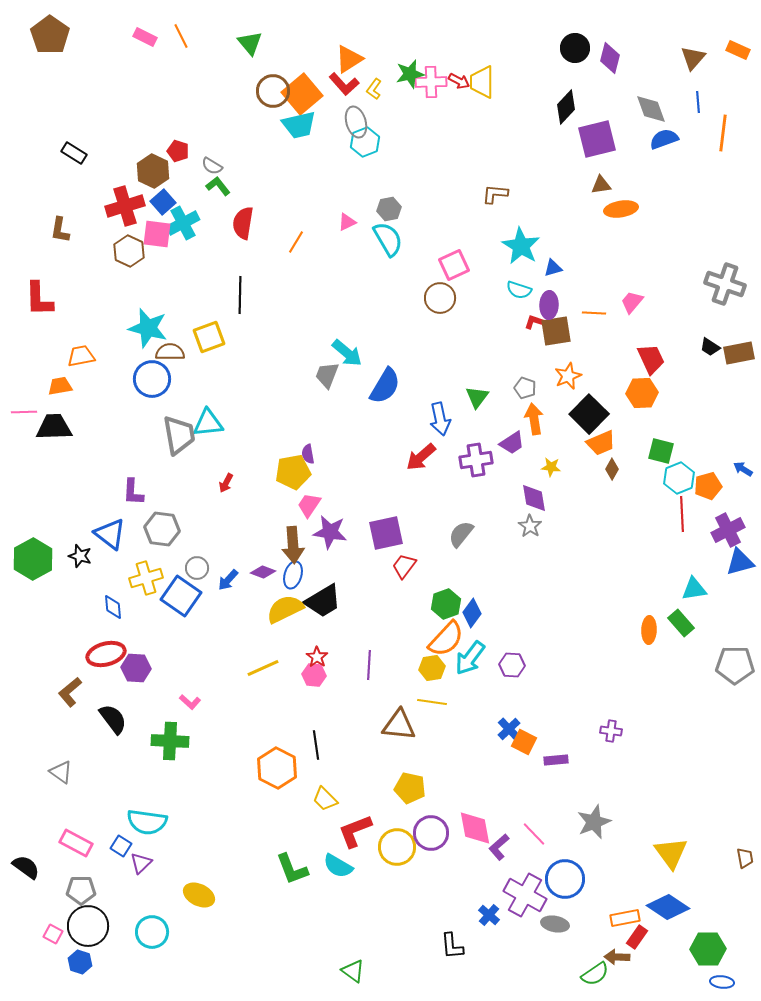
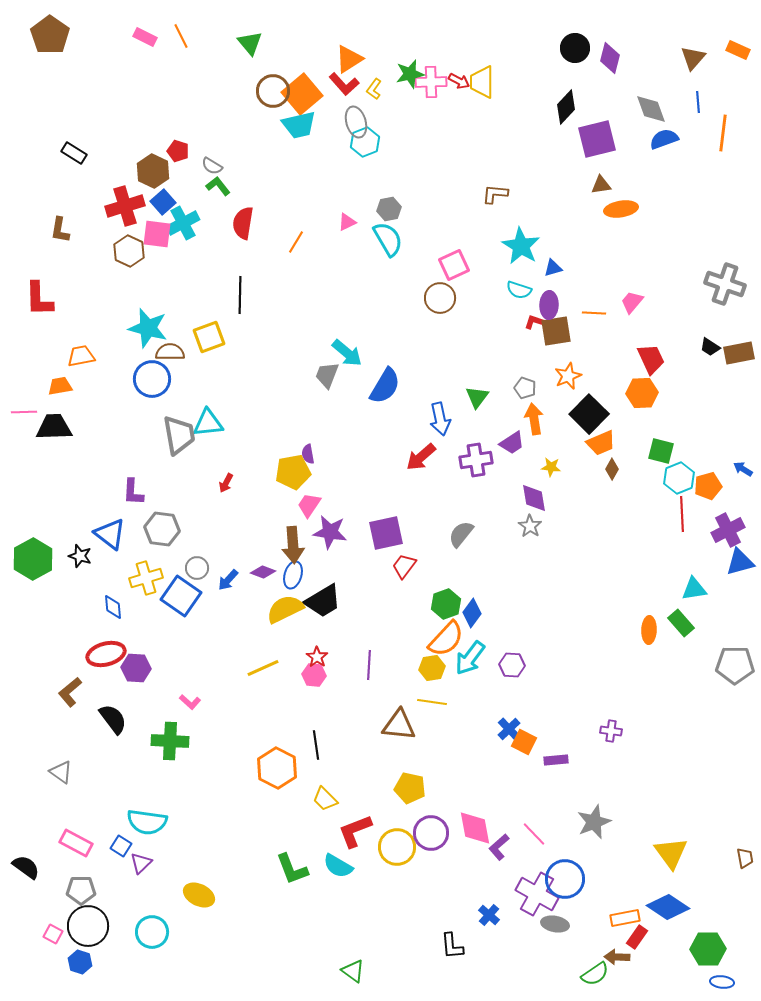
purple cross at (525, 895): moved 12 px right, 1 px up
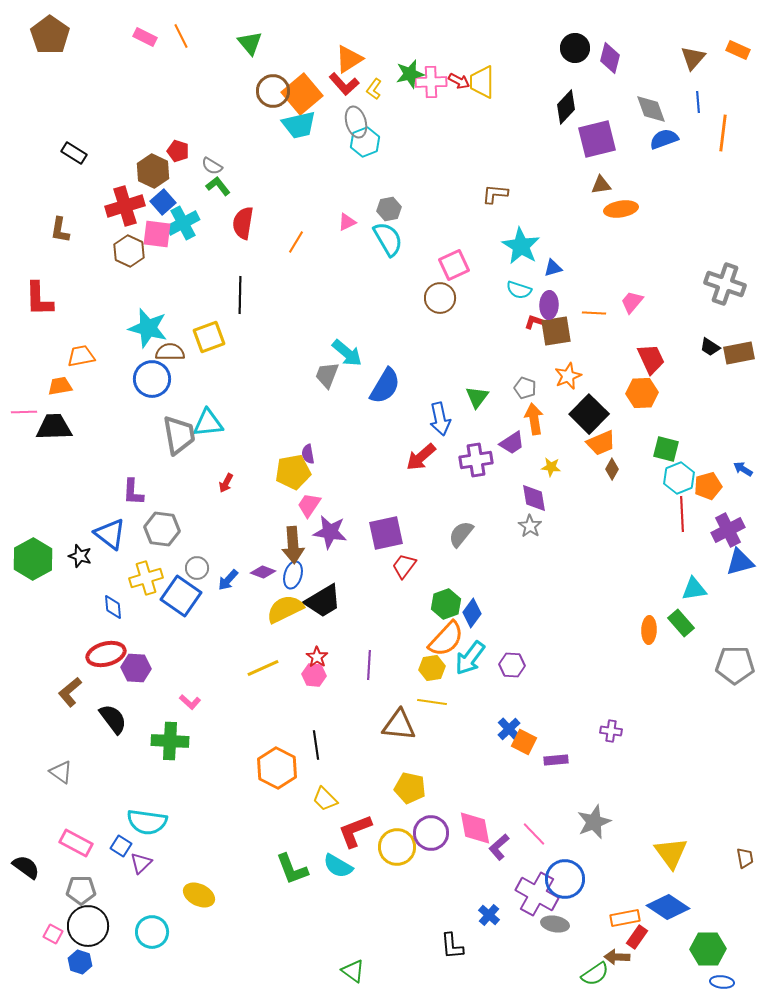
green square at (661, 451): moved 5 px right, 2 px up
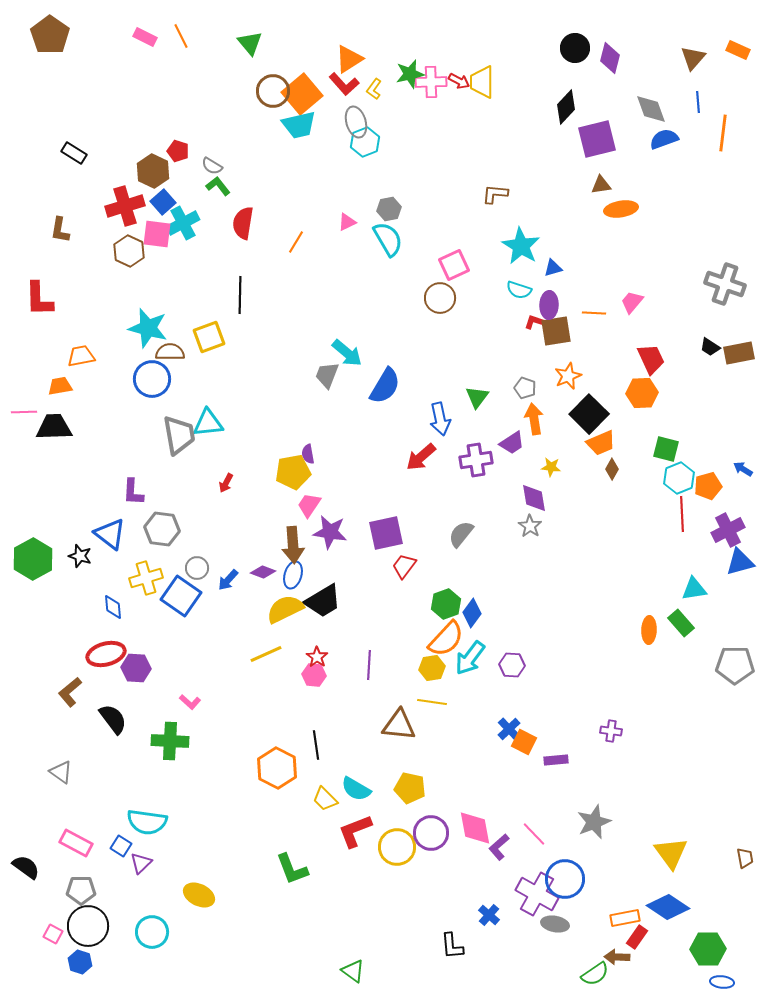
yellow line at (263, 668): moved 3 px right, 14 px up
cyan semicircle at (338, 866): moved 18 px right, 77 px up
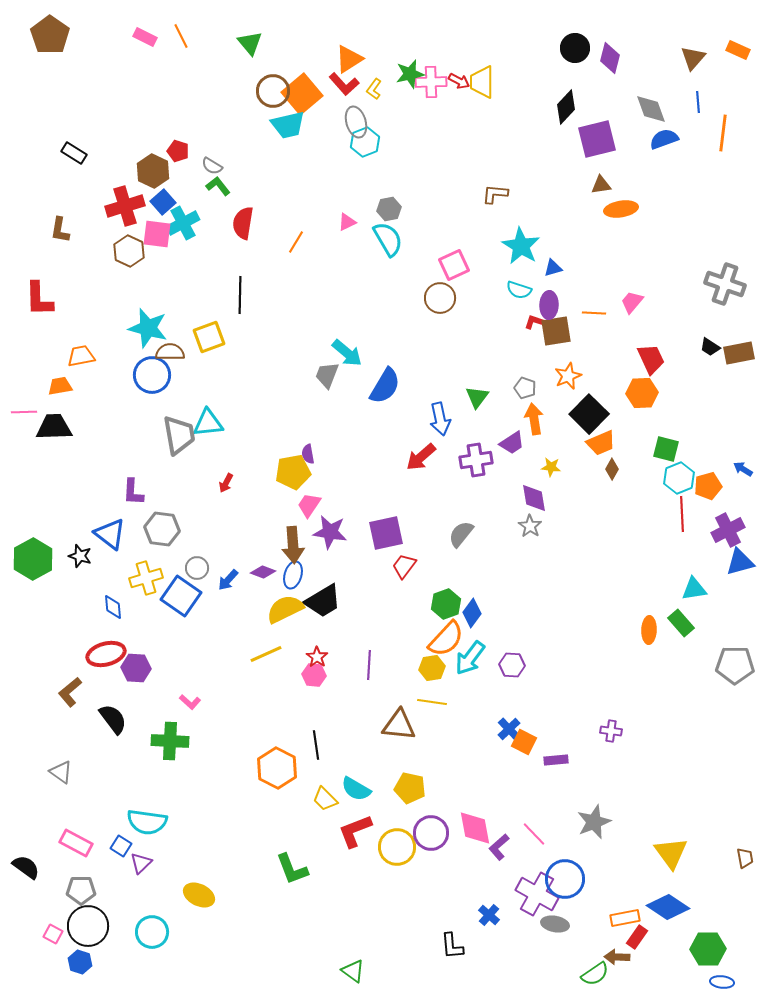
cyan trapezoid at (299, 125): moved 11 px left
blue circle at (152, 379): moved 4 px up
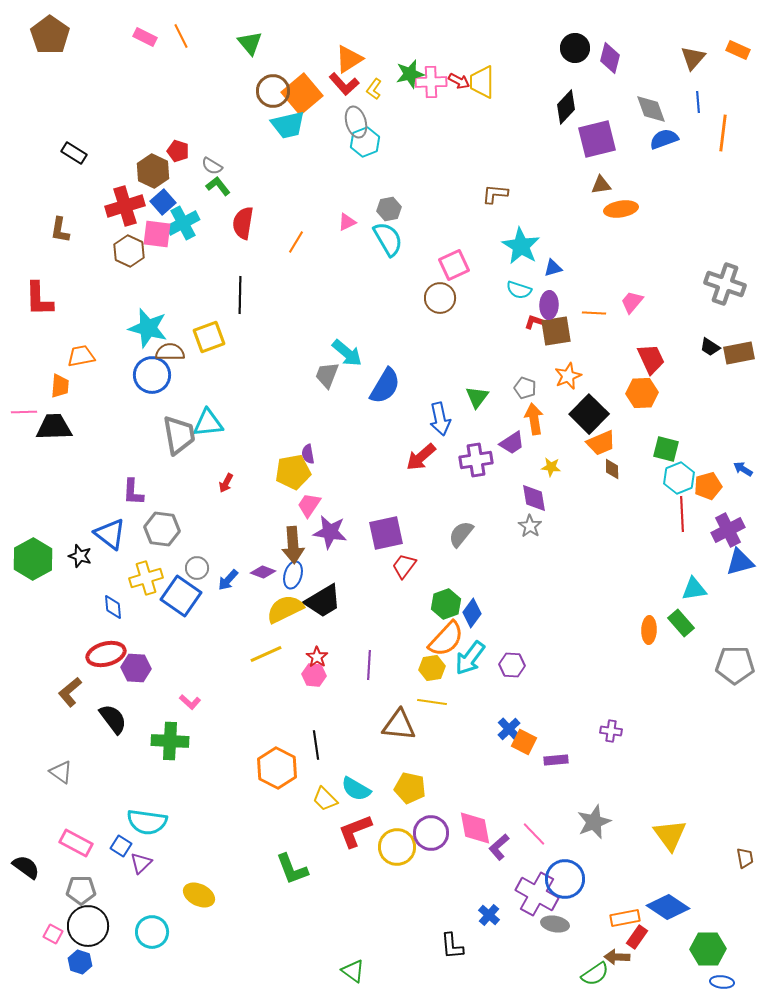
orange trapezoid at (60, 386): rotated 105 degrees clockwise
brown diamond at (612, 469): rotated 30 degrees counterclockwise
yellow triangle at (671, 853): moved 1 px left, 18 px up
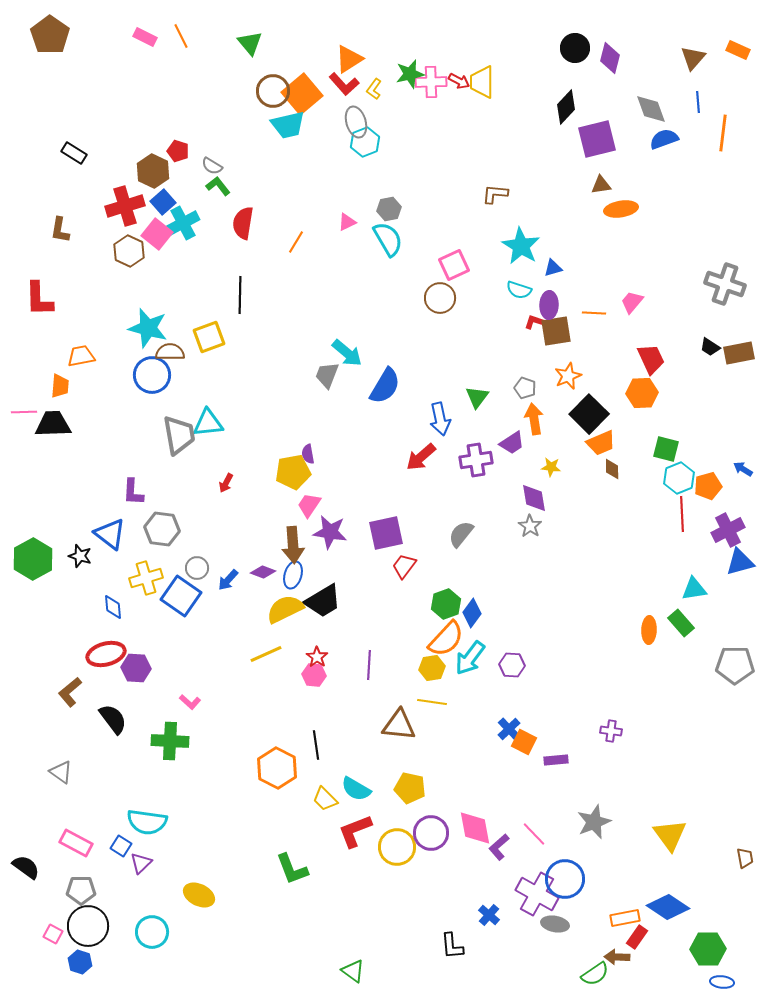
pink square at (157, 234): rotated 32 degrees clockwise
black trapezoid at (54, 427): moved 1 px left, 3 px up
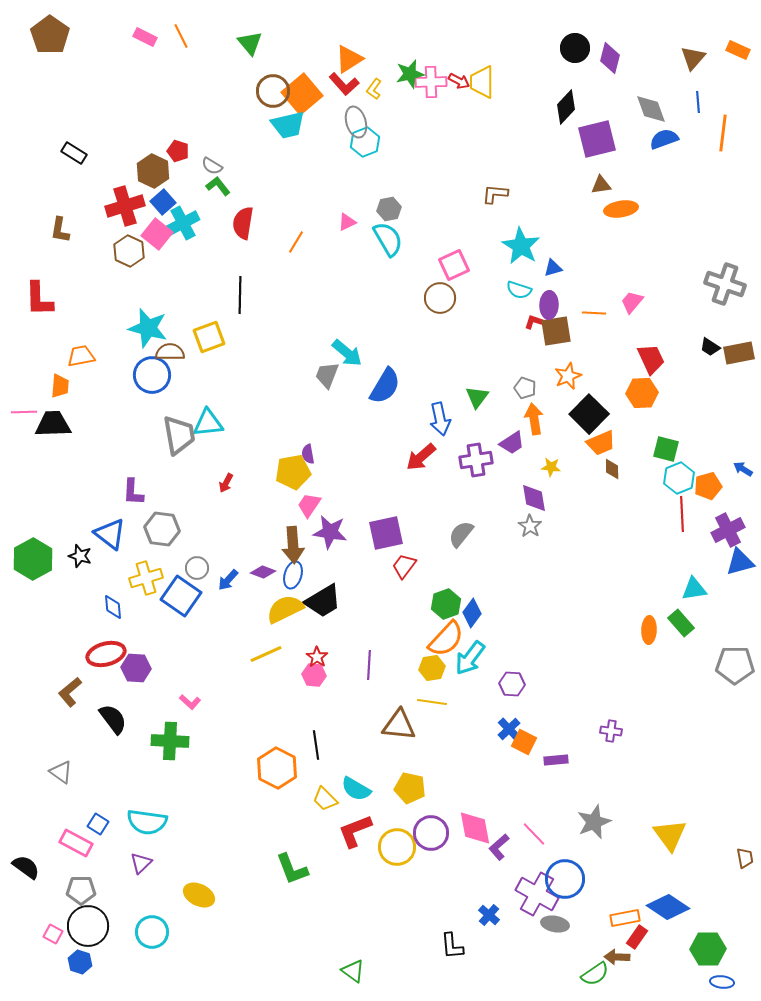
purple hexagon at (512, 665): moved 19 px down
blue square at (121, 846): moved 23 px left, 22 px up
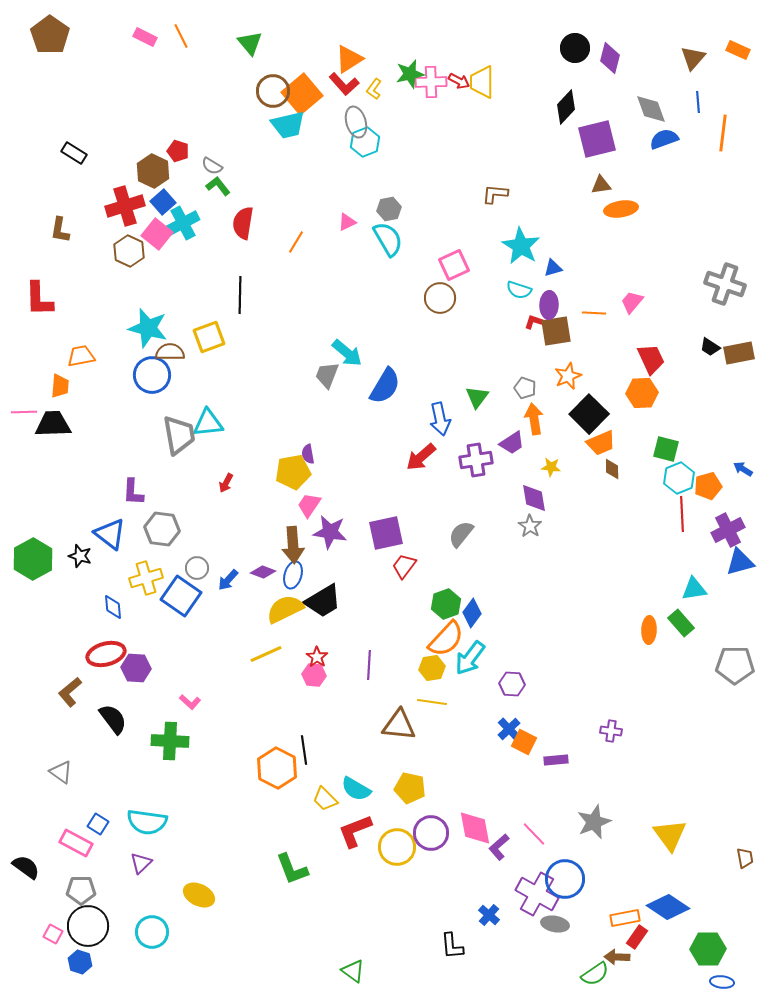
black line at (316, 745): moved 12 px left, 5 px down
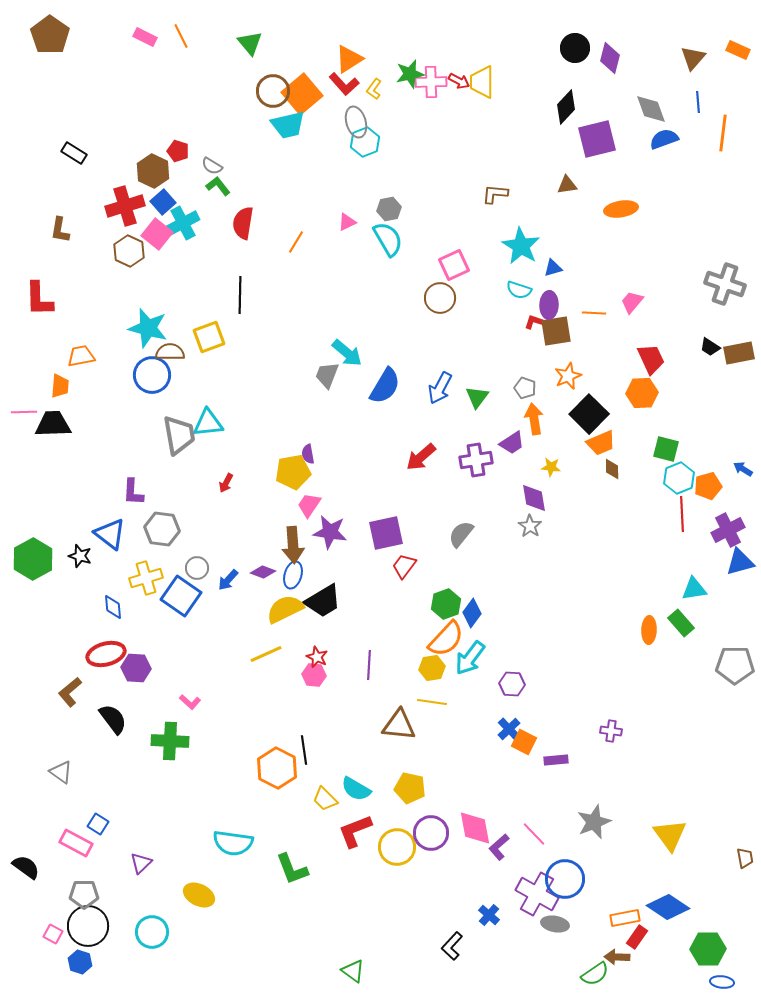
brown triangle at (601, 185): moved 34 px left
blue arrow at (440, 419): moved 31 px up; rotated 40 degrees clockwise
red star at (317, 657): rotated 10 degrees counterclockwise
cyan semicircle at (147, 822): moved 86 px right, 21 px down
gray pentagon at (81, 890): moved 3 px right, 4 px down
black L-shape at (452, 946): rotated 48 degrees clockwise
